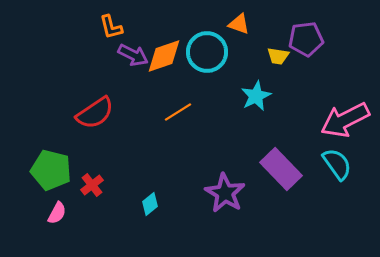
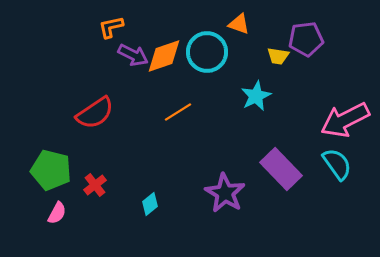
orange L-shape: rotated 92 degrees clockwise
red cross: moved 3 px right
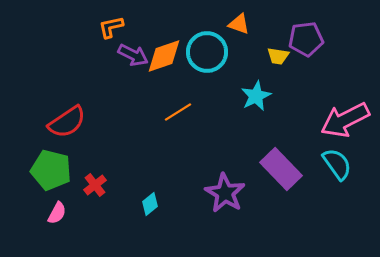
red semicircle: moved 28 px left, 9 px down
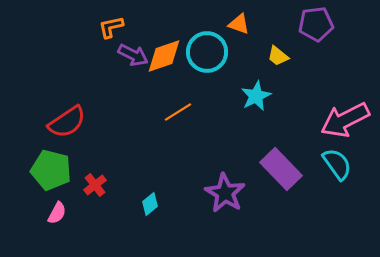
purple pentagon: moved 10 px right, 15 px up
yellow trapezoid: rotated 30 degrees clockwise
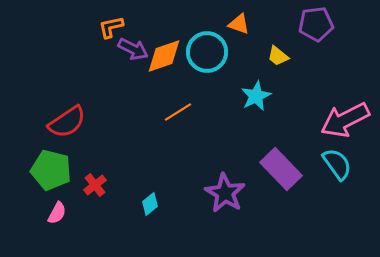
purple arrow: moved 6 px up
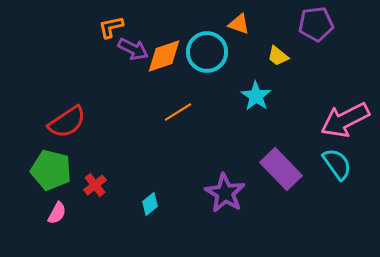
cyan star: rotated 12 degrees counterclockwise
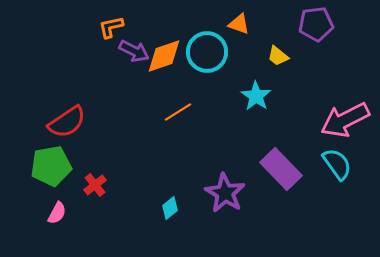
purple arrow: moved 1 px right, 2 px down
green pentagon: moved 4 px up; rotated 24 degrees counterclockwise
cyan diamond: moved 20 px right, 4 px down
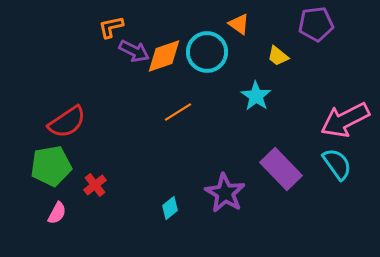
orange triangle: rotated 15 degrees clockwise
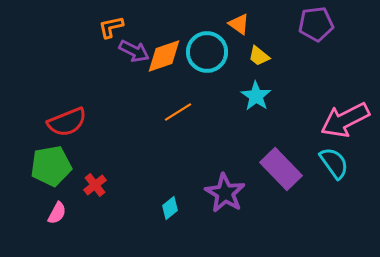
yellow trapezoid: moved 19 px left
red semicircle: rotated 12 degrees clockwise
cyan semicircle: moved 3 px left, 1 px up
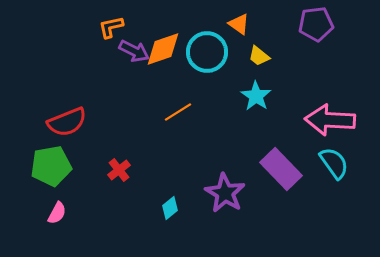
orange diamond: moved 1 px left, 7 px up
pink arrow: moved 15 px left; rotated 30 degrees clockwise
red cross: moved 24 px right, 15 px up
